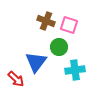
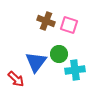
green circle: moved 7 px down
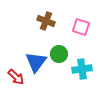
pink square: moved 12 px right, 2 px down
cyan cross: moved 7 px right, 1 px up
red arrow: moved 2 px up
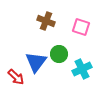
cyan cross: rotated 18 degrees counterclockwise
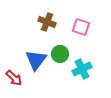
brown cross: moved 1 px right, 1 px down
green circle: moved 1 px right
blue triangle: moved 2 px up
red arrow: moved 2 px left, 1 px down
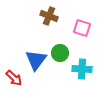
brown cross: moved 2 px right, 6 px up
pink square: moved 1 px right, 1 px down
green circle: moved 1 px up
cyan cross: rotated 30 degrees clockwise
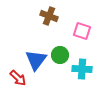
pink square: moved 3 px down
green circle: moved 2 px down
red arrow: moved 4 px right
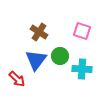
brown cross: moved 10 px left, 16 px down; rotated 12 degrees clockwise
green circle: moved 1 px down
red arrow: moved 1 px left, 1 px down
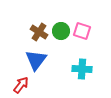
green circle: moved 1 px right, 25 px up
red arrow: moved 4 px right, 6 px down; rotated 96 degrees counterclockwise
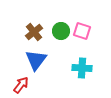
brown cross: moved 5 px left; rotated 18 degrees clockwise
cyan cross: moved 1 px up
